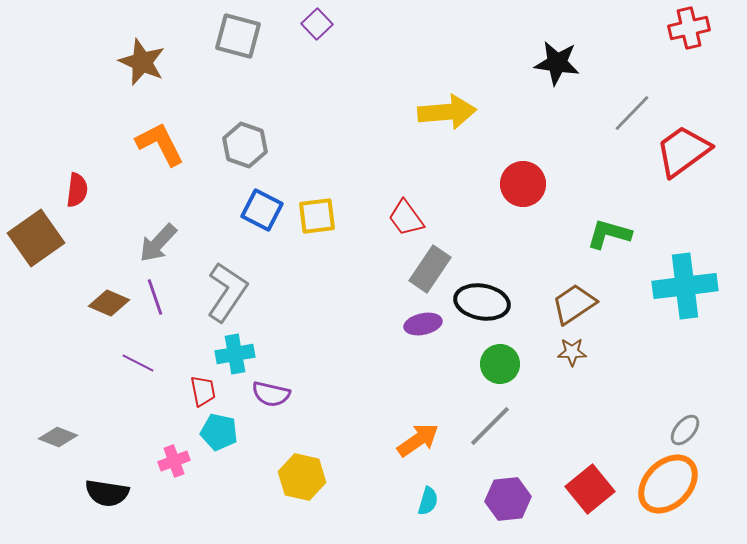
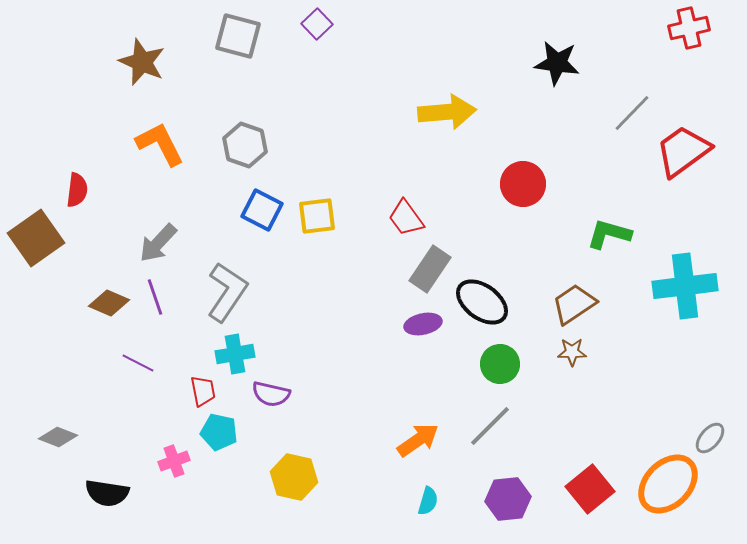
black ellipse at (482, 302): rotated 26 degrees clockwise
gray ellipse at (685, 430): moved 25 px right, 8 px down
yellow hexagon at (302, 477): moved 8 px left
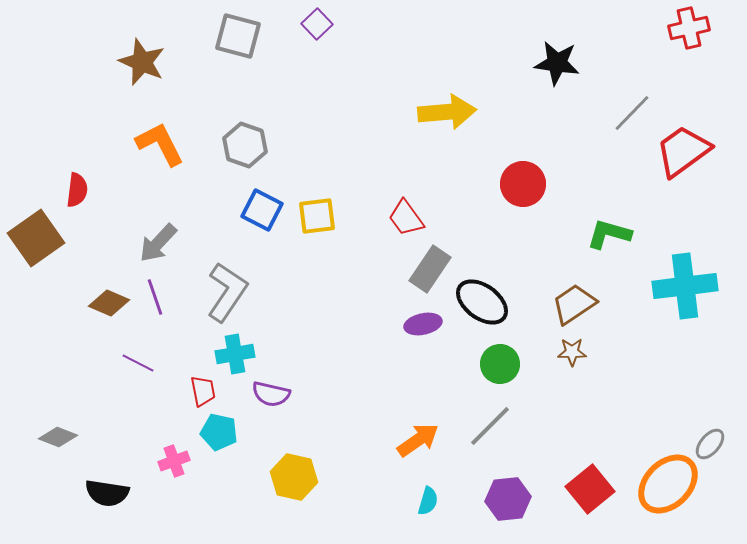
gray ellipse at (710, 438): moved 6 px down
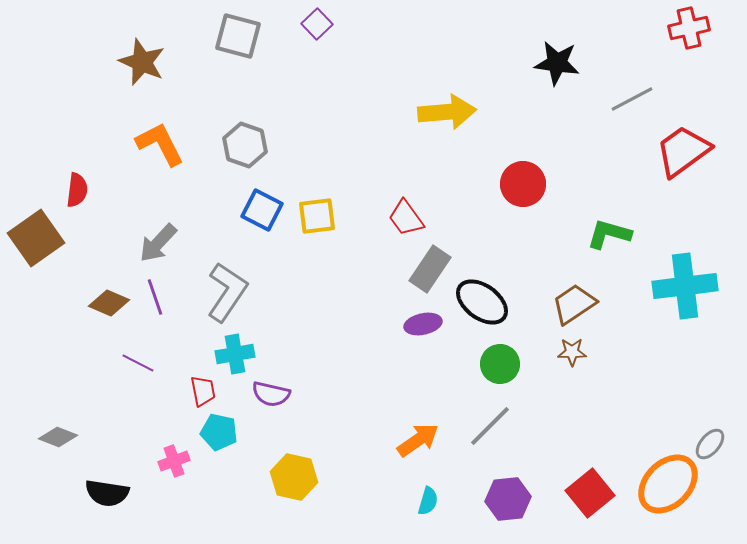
gray line at (632, 113): moved 14 px up; rotated 18 degrees clockwise
red square at (590, 489): moved 4 px down
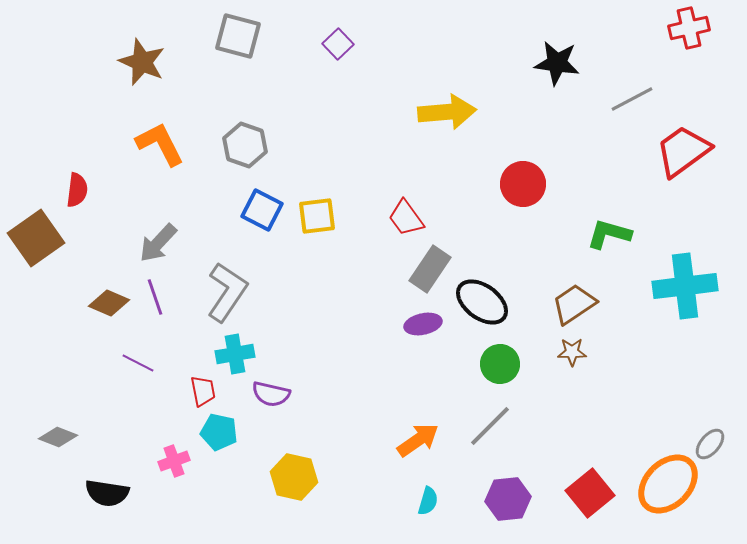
purple square at (317, 24): moved 21 px right, 20 px down
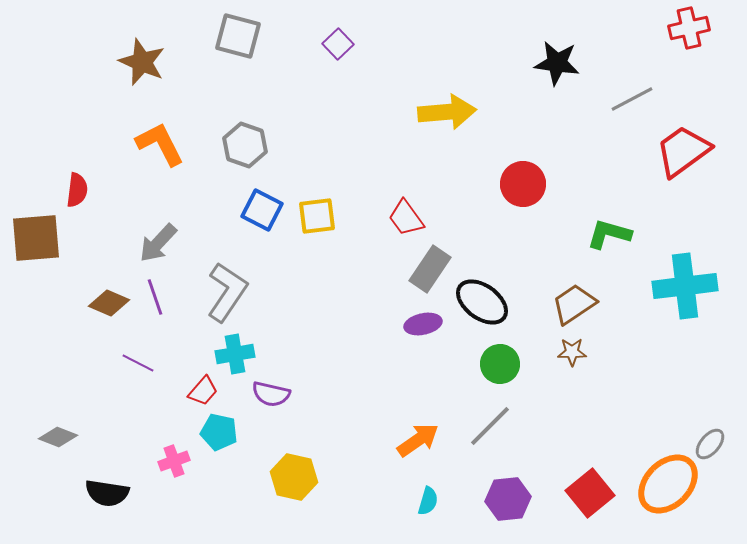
brown square at (36, 238): rotated 30 degrees clockwise
red trapezoid at (203, 391): rotated 52 degrees clockwise
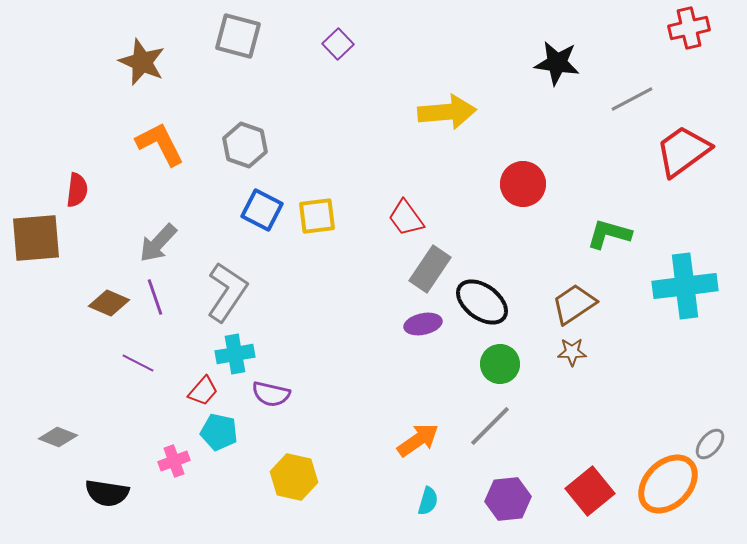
red square at (590, 493): moved 2 px up
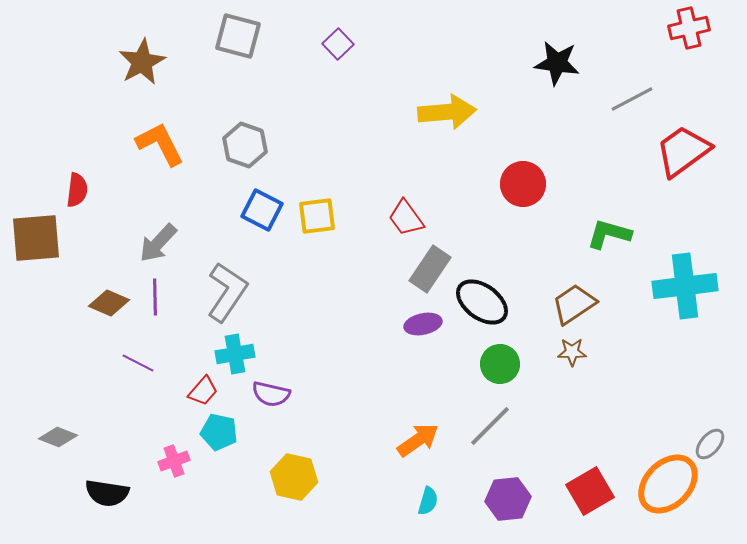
brown star at (142, 62): rotated 21 degrees clockwise
purple line at (155, 297): rotated 18 degrees clockwise
red square at (590, 491): rotated 9 degrees clockwise
